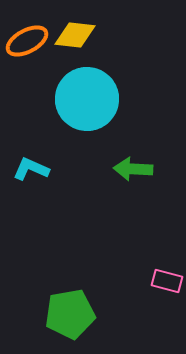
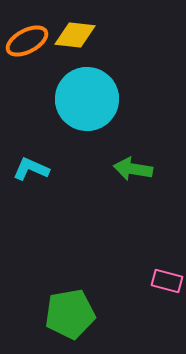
green arrow: rotated 6 degrees clockwise
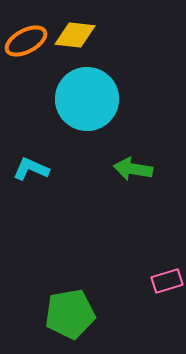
orange ellipse: moved 1 px left
pink rectangle: rotated 32 degrees counterclockwise
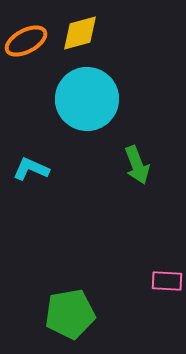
yellow diamond: moved 5 px right, 2 px up; rotated 21 degrees counterclockwise
green arrow: moved 4 px right, 4 px up; rotated 120 degrees counterclockwise
pink rectangle: rotated 20 degrees clockwise
